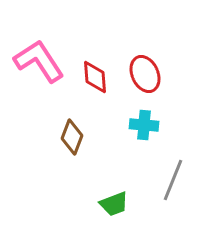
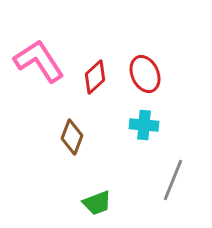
red diamond: rotated 52 degrees clockwise
green trapezoid: moved 17 px left, 1 px up
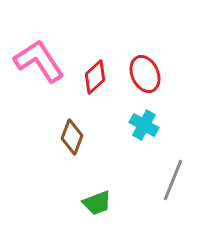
cyan cross: rotated 24 degrees clockwise
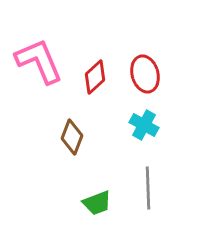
pink L-shape: rotated 10 degrees clockwise
red ellipse: rotated 9 degrees clockwise
gray line: moved 25 px left, 8 px down; rotated 24 degrees counterclockwise
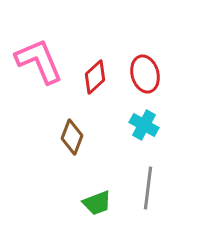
gray line: rotated 9 degrees clockwise
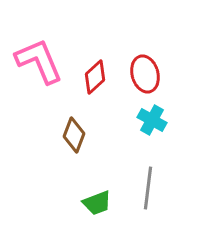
cyan cross: moved 8 px right, 5 px up
brown diamond: moved 2 px right, 2 px up
